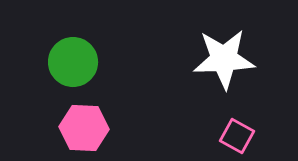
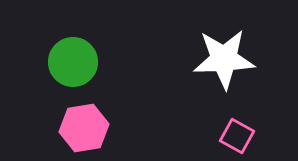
pink hexagon: rotated 12 degrees counterclockwise
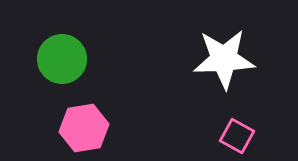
green circle: moved 11 px left, 3 px up
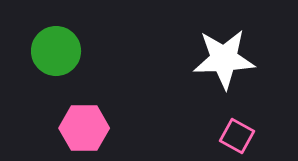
green circle: moved 6 px left, 8 px up
pink hexagon: rotated 9 degrees clockwise
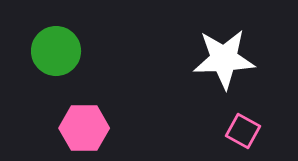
pink square: moved 6 px right, 5 px up
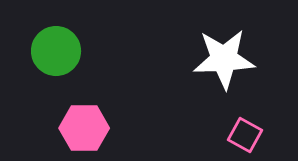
pink square: moved 2 px right, 4 px down
